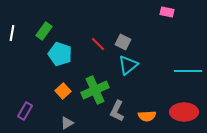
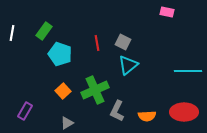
red line: moved 1 px left, 1 px up; rotated 35 degrees clockwise
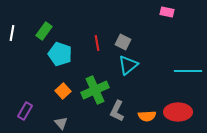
red ellipse: moved 6 px left
gray triangle: moved 6 px left; rotated 40 degrees counterclockwise
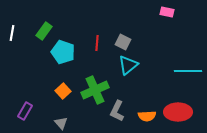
red line: rotated 14 degrees clockwise
cyan pentagon: moved 3 px right, 2 px up
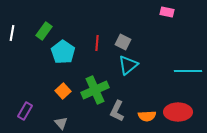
cyan pentagon: rotated 15 degrees clockwise
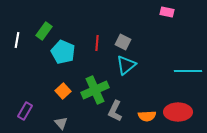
white line: moved 5 px right, 7 px down
cyan pentagon: rotated 10 degrees counterclockwise
cyan triangle: moved 2 px left
gray L-shape: moved 2 px left
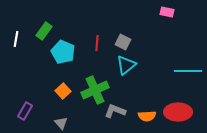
white line: moved 1 px left, 1 px up
gray L-shape: rotated 85 degrees clockwise
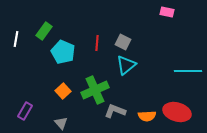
red ellipse: moved 1 px left; rotated 16 degrees clockwise
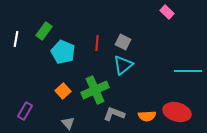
pink rectangle: rotated 32 degrees clockwise
cyan triangle: moved 3 px left
gray L-shape: moved 1 px left, 3 px down
gray triangle: moved 7 px right
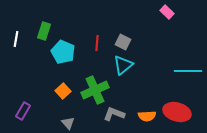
green rectangle: rotated 18 degrees counterclockwise
purple rectangle: moved 2 px left
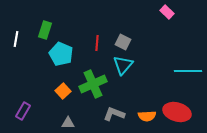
green rectangle: moved 1 px right, 1 px up
cyan pentagon: moved 2 px left, 2 px down
cyan triangle: rotated 10 degrees counterclockwise
green cross: moved 2 px left, 6 px up
gray triangle: rotated 48 degrees counterclockwise
